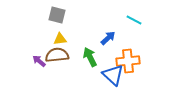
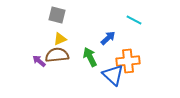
yellow triangle: rotated 16 degrees counterclockwise
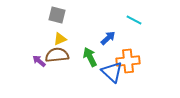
blue triangle: moved 1 px left, 3 px up
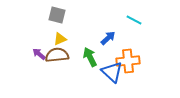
purple arrow: moved 7 px up
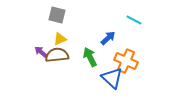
purple arrow: moved 2 px right, 2 px up
orange cross: moved 2 px left; rotated 30 degrees clockwise
blue triangle: moved 6 px down
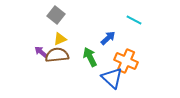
gray square: moved 1 px left; rotated 24 degrees clockwise
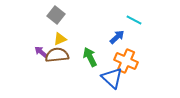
blue arrow: moved 9 px right, 1 px up
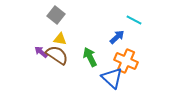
yellow triangle: rotated 32 degrees clockwise
brown semicircle: rotated 40 degrees clockwise
